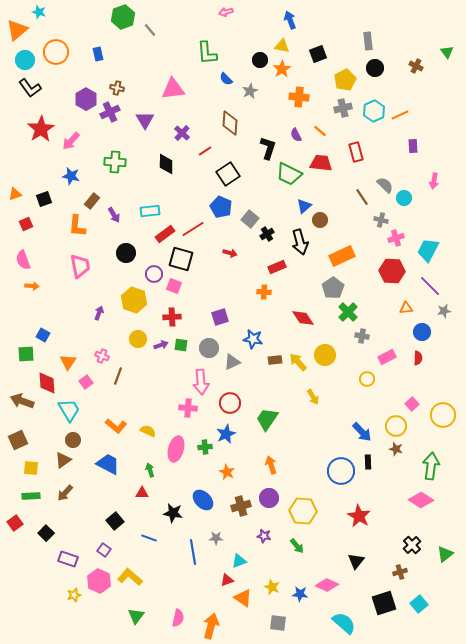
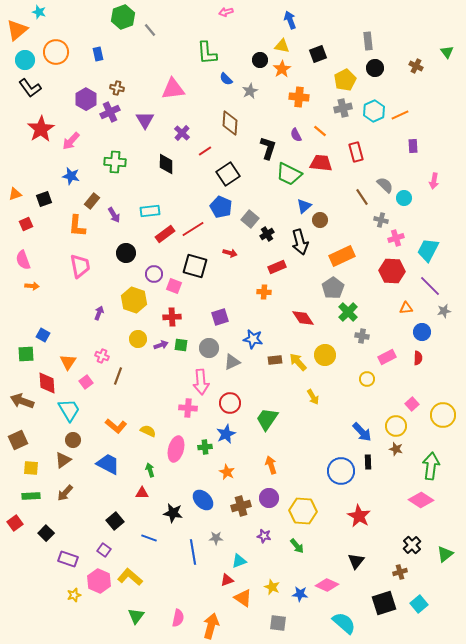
black square at (181, 259): moved 14 px right, 7 px down
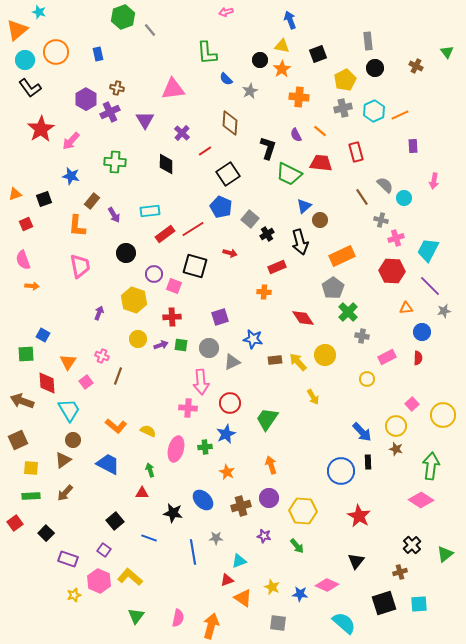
cyan square at (419, 604): rotated 36 degrees clockwise
